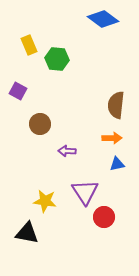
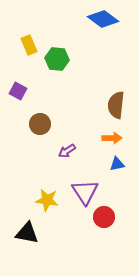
purple arrow: rotated 36 degrees counterclockwise
yellow star: moved 2 px right, 1 px up
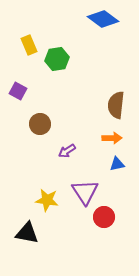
green hexagon: rotated 15 degrees counterclockwise
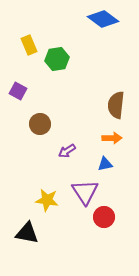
blue triangle: moved 12 px left
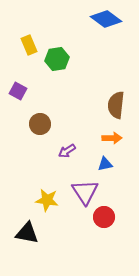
blue diamond: moved 3 px right
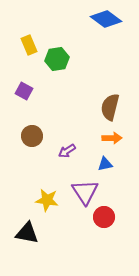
purple square: moved 6 px right
brown semicircle: moved 6 px left, 2 px down; rotated 8 degrees clockwise
brown circle: moved 8 px left, 12 px down
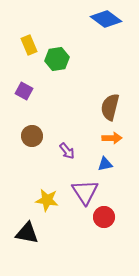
purple arrow: rotated 96 degrees counterclockwise
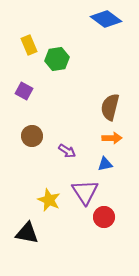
purple arrow: rotated 18 degrees counterclockwise
yellow star: moved 2 px right; rotated 15 degrees clockwise
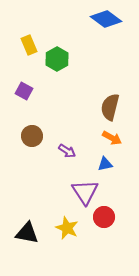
green hexagon: rotated 20 degrees counterclockwise
orange arrow: rotated 30 degrees clockwise
yellow star: moved 18 px right, 28 px down
